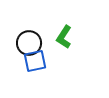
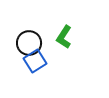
blue square: rotated 20 degrees counterclockwise
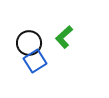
green L-shape: rotated 15 degrees clockwise
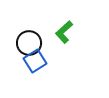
green L-shape: moved 5 px up
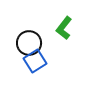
green L-shape: moved 4 px up; rotated 10 degrees counterclockwise
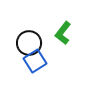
green L-shape: moved 1 px left, 5 px down
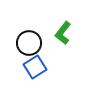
blue square: moved 6 px down
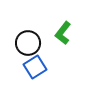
black circle: moved 1 px left
